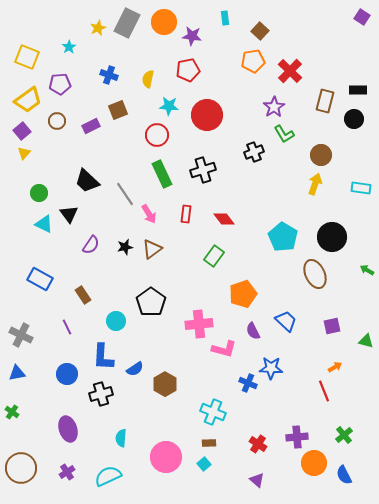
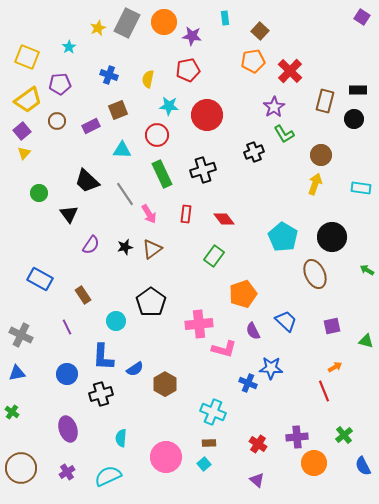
cyan triangle at (44, 224): moved 78 px right, 74 px up; rotated 24 degrees counterclockwise
blue semicircle at (344, 475): moved 19 px right, 9 px up
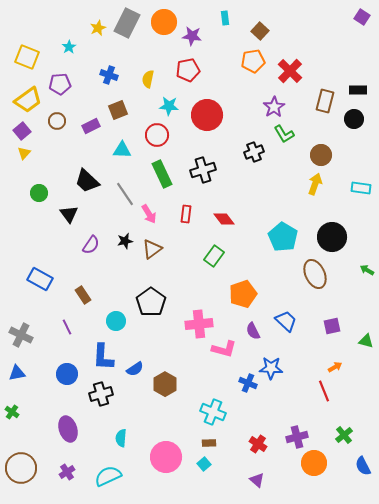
black star at (125, 247): moved 6 px up
purple cross at (297, 437): rotated 10 degrees counterclockwise
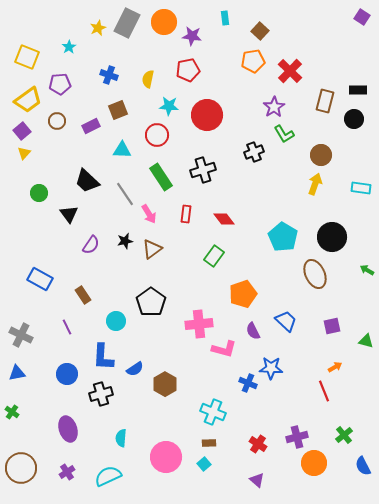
green rectangle at (162, 174): moved 1 px left, 3 px down; rotated 8 degrees counterclockwise
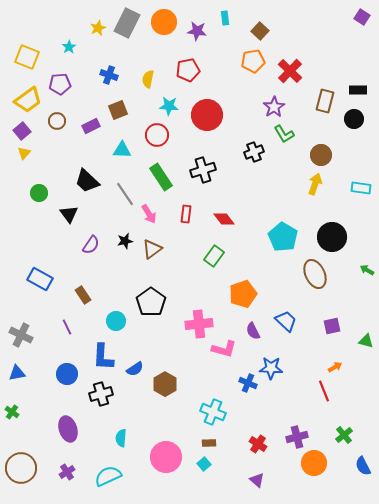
purple star at (192, 36): moved 5 px right, 5 px up
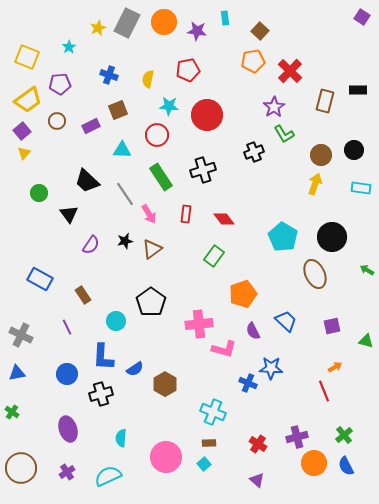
black circle at (354, 119): moved 31 px down
blue semicircle at (363, 466): moved 17 px left
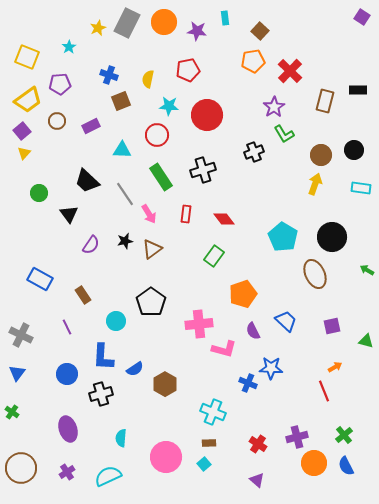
brown square at (118, 110): moved 3 px right, 9 px up
blue triangle at (17, 373): rotated 42 degrees counterclockwise
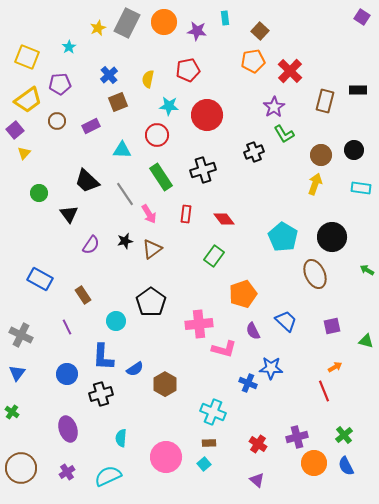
blue cross at (109, 75): rotated 30 degrees clockwise
brown square at (121, 101): moved 3 px left, 1 px down
purple square at (22, 131): moved 7 px left, 1 px up
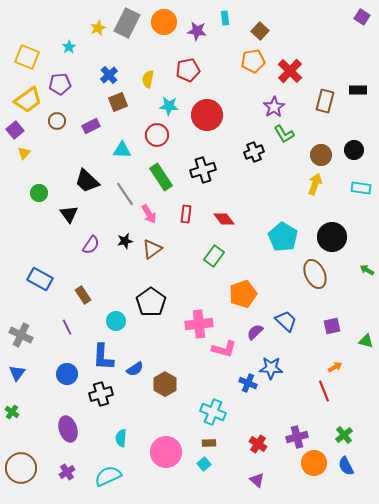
purple semicircle at (253, 331): moved 2 px right, 1 px down; rotated 72 degrees clockwise
pink circle at (166, 457): moved 5 px up
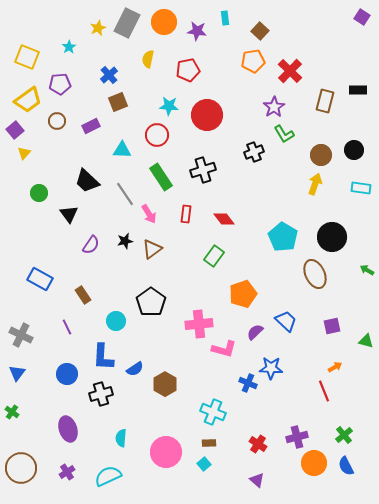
yellow semicircle at (148, 79): moved 20 px up
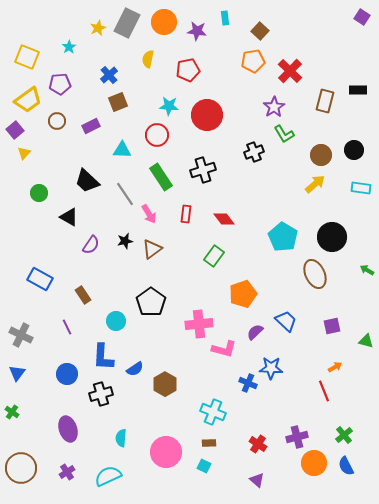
yellow arrow at (315, 184): rotated 30 degrees clockwise
black triangle at (69, 214): moved 3 px down; rotated 24 degrees counterclockwise
cyan square at (204, 464): moved 2 px down; rotated 24 degrees counterclockwise
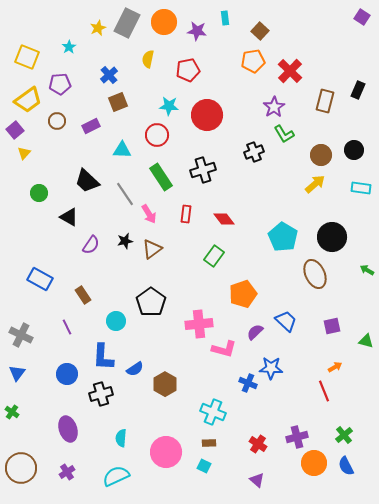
black rectangle at (358, 90): rotated 66 degrees counterclockwise
cyan semicircle at (108, 476): moved 8 px right
